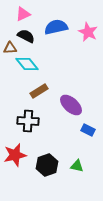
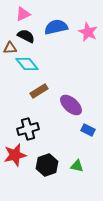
black cross: moved 8 px down; rotated 20 degrees counterclockwise
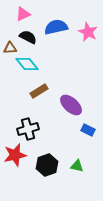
black semicircle: moved 2 px right, 1 px down
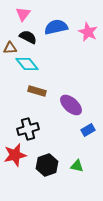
pink triangle: rotated 28 degrees counterclockwise
brown rectangle: moved 2 px left; rotated 48 degrees clockwise
blue rectangle: rotated 56 degrees counterclockwise
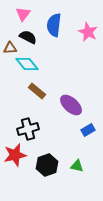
blue semicircle: moved 2 px left, 2 px up; rotated 70 degrees counterclockwise
brown rectangle: rotated 24 degrees clockwise
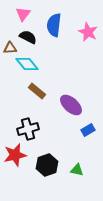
green triangle: moved 4 px down
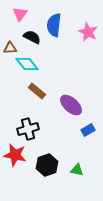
pink triangle: moved 3 px left
black semicircle: moved 4 px right
red star: rotated 25 degrees clockwise
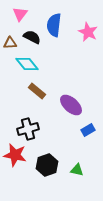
brown triangle: moved 5 px up
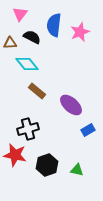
pink star: moved 8 px left; rotated 24 degrees clockwise
